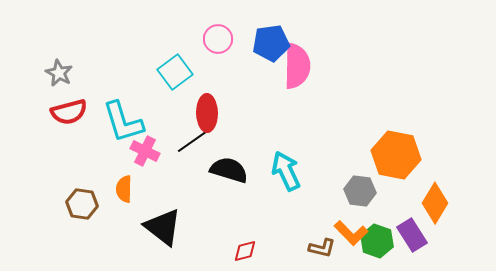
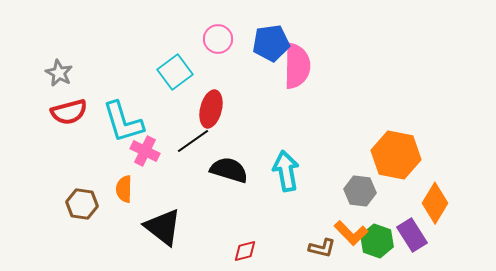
red ellipse: moved 4 px right, 4 px up; rotated 15 degrees clockwise
cyan arrow: rotated 15 degrees clockwise
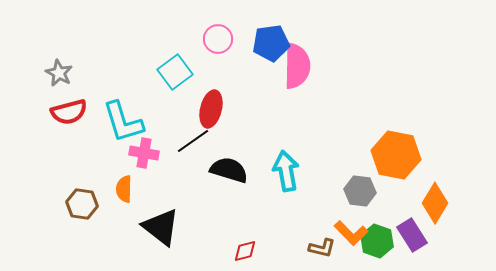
pink cross: moved 1 px left, 2 px down; rotated 16 degrees counterclockwise
black triangle: moved 2 px left
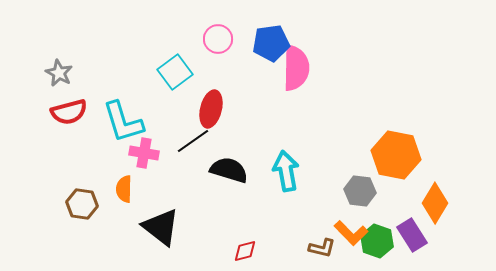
pink semicircle: moved 1 px left, 2 px down
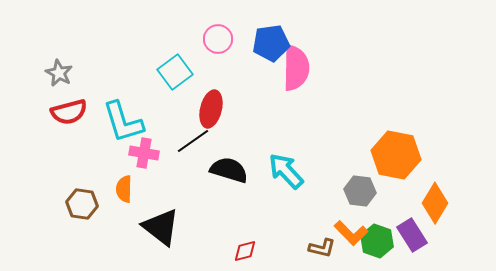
cyan arrow: rotated 33 degrees counterclockwise
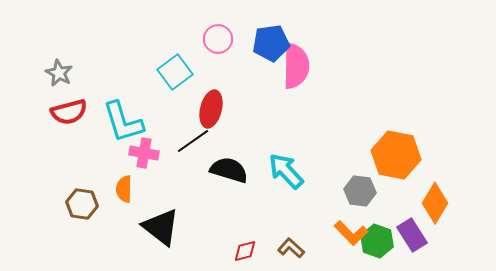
pink semicircle: moved 2 px up
brown L-shape: moved 31 px left; rotated 152 degrees counterclockwise
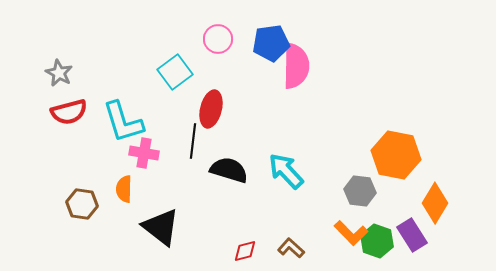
black line: rotated 48 degrees counterclockwise
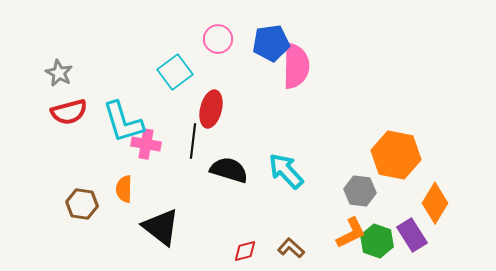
pink cross: moved 2 px right, 9 px up
orange L-shape: rotated 72 degrees counterclockwise
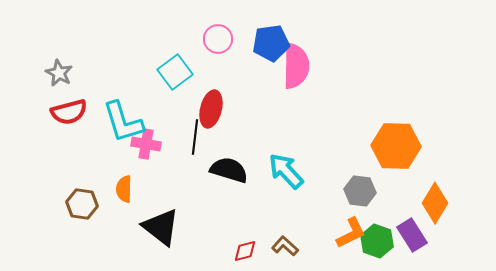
black line: moved 2 px right, 4 px up
orange hexagon: moved 9 px up; rotated 9 degrees counterclockwise
brown L-shape: moved 6 px left, 2 px up
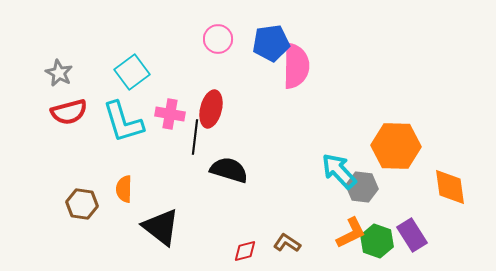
cyan square: moved 43 px left
pink cross: moved 24 px right, 30 px up
cyan arrow: moved 53 px right
gray hexagon: moved 2 px right, 4 px up
orange diamond: moved 15 px right, 16 px up; rotated 39 degrees counterclockwise
brown L-shape: moved 2 px right, 3 px up; rotated 8 degrees counterclockwise
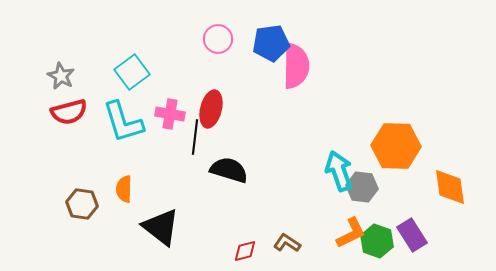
gray star: moved 2 px right, 3 px down
cyan arrow: rotated 24 degrees clockwise
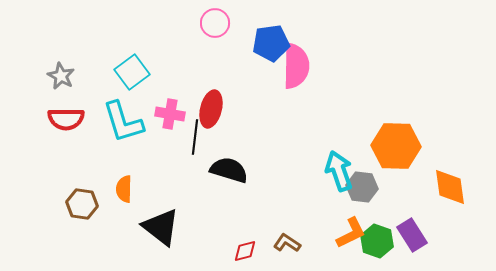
pink circle: moved 3 px left, 16 px up
red semicircle: moved 3 px left, 7 px down; rotated 15 degrees clockwise
